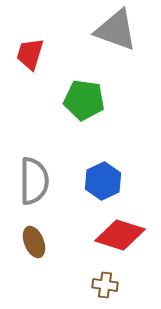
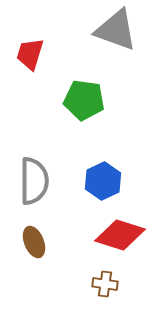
brown cross: moved 1 px up
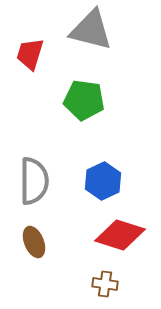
gray triangle: moved 25 px left; rotated 6 degrees counterclockwise
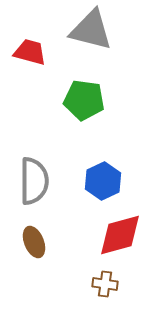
red trapezoid: moved 2 px up; rotated 88 degrees clockwise
red diamond: rotated 33 degrees counterclockwise
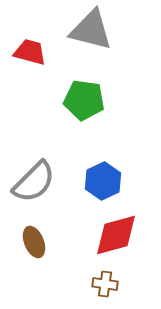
gray semicircle: moved 1 px down; rotated 45 degrees clockwise
red diamond: moved 4 px left
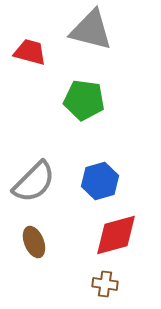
blue hexagon: moved 3 px left; rotated 9 degrees clockwise
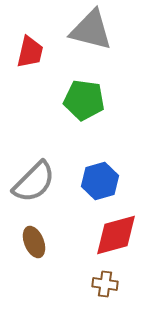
red trapezoid: rotated 88 degrees clockwise
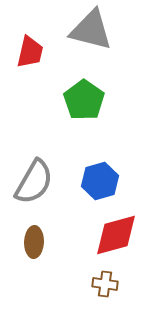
green pentagon: rotated 27 degrees clockwise
gray semicircle: rotated 15 degrees counterclockwise
brown ellipse: rotated 24 degrees clockwise
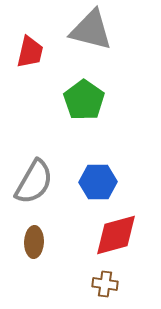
blue hexagon: moved 2 px left, 1 px down; rotated 15 degrees clockwise
